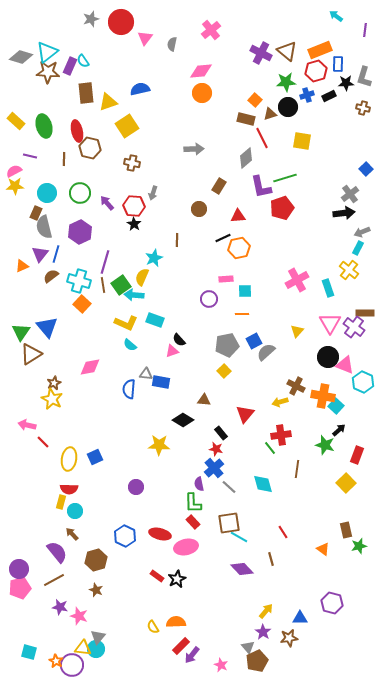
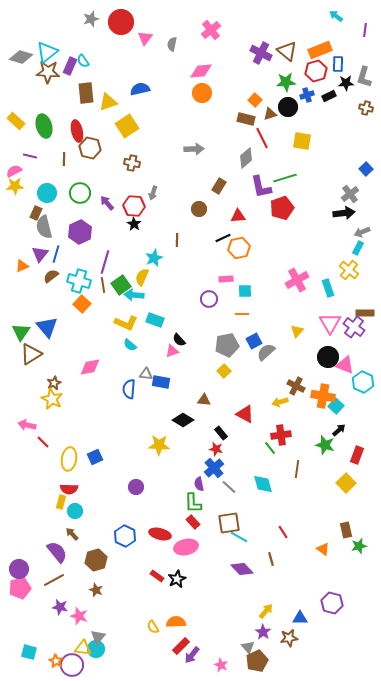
brown cross at (363, 108): moved 3 px right
red triangle at (245, 414): rotated 42 degrees counterclockwise
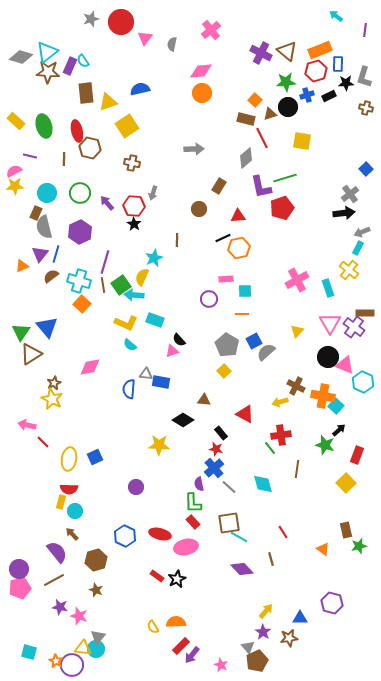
gray pentagon at (227, 345): rotated 30 degrees counterclockwise
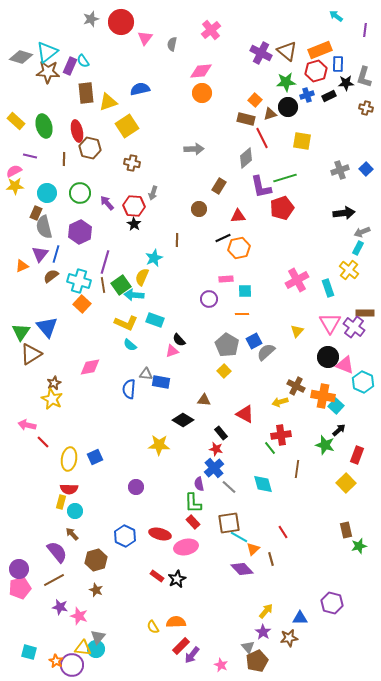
gray cross at (350, 194): moved 10 px left, 24 px up; rotated 18 degrees clockwise
orange triangle at (323, 549): moved 70 px left; rotated 40 degrees clockwise
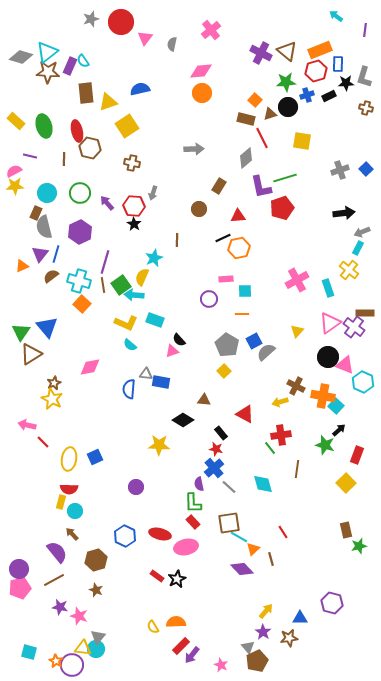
pink triangle at (330, 323): rotated 25 degrees clockwise
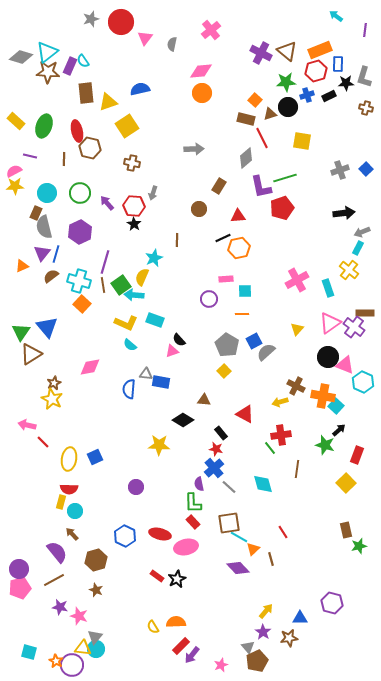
green ellipse at (44, 126): rotated 35 degrees clockwise
purple triangle at (40, 254): moved 2 px right, 1 px up
yellow triangle at (297, 331): moved 2 px up
purple diamond at (242, 569): moved 4 px left, 1 px up
gray triangle at (98, 637): moved 3 px left
pink star at (221, 665): rotated 24 degrees clockwise
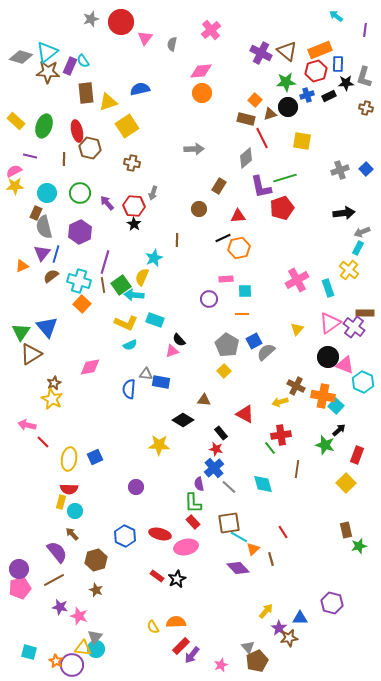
cyan semicircle at (130, 345): rotated 64 degrees counterclockwise
purple star at (263, 632): moved 16 px right, 4 px up
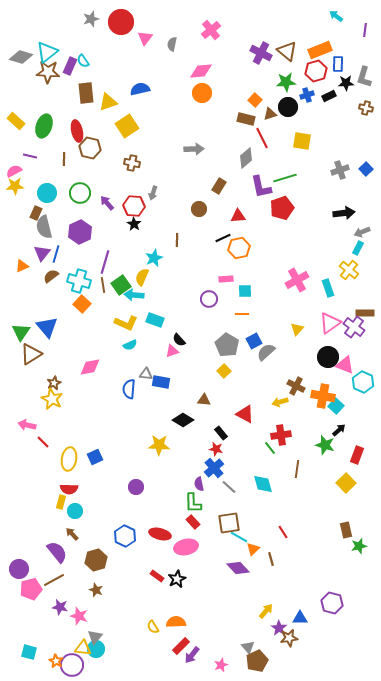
pink pentagon at (20, 588): moved 11 px right, 1 px down
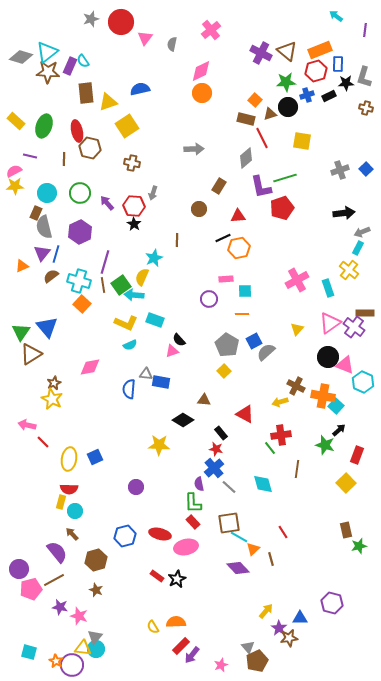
pink diamond at (201, 71): rotated 20 degrees counterclockwise
blue hexagon at (125, 536): rotated 20 degrees clockwise
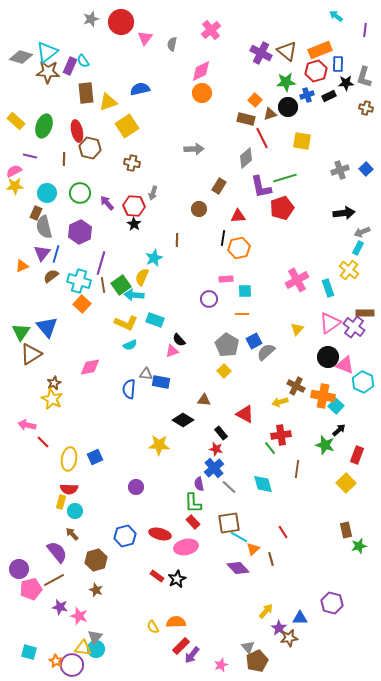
black line at (223, 238): rotated 56 degrees counterclockwise
purple line at (105, 262): moved 4 px left, 1 px down
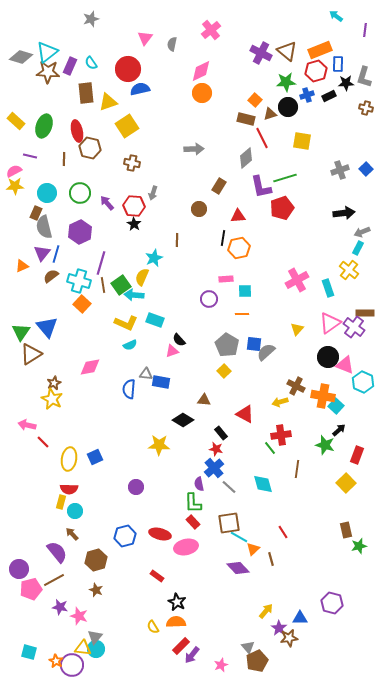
red circle at (121, 22): moved 7 px right, 47 px down
cyan semicircle at (83, 61): moved 8 px right, 2 px down
blue square at (254, 341): moved 3 px down; rotated 35 degrees clockwise
black star at (177, 579): moved 23 px down; rotated 18 degrees counterclockwise
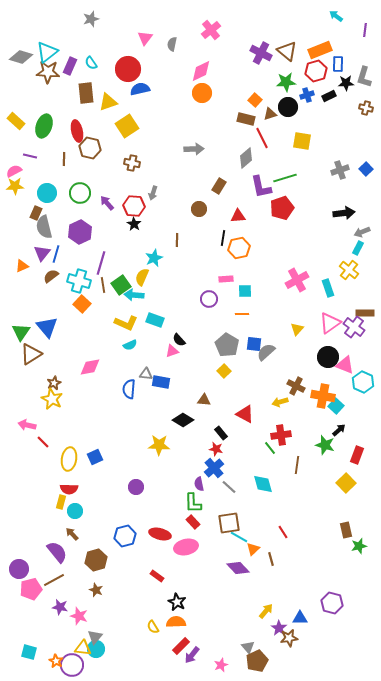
brown line at (297, 469): moved 4 px up
